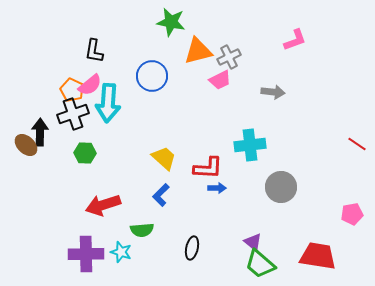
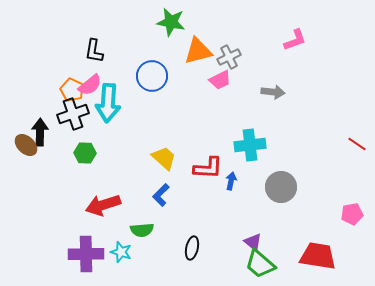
blue arrow: moved 14 px right, 7 px up; rotated 78 degrees counterclockwise
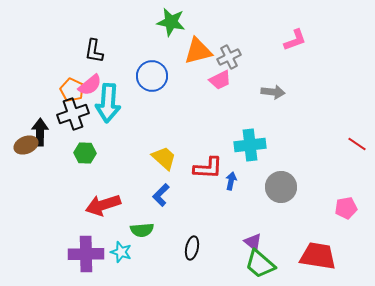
brown ellipse: rotated 65 degrees counterclockwise
pink pentagon: moved 6 px left, 6 px up
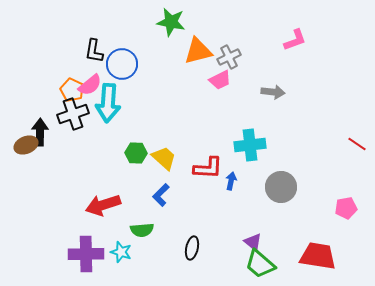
blue circle: moved 30 px left, 12 px up
green hexagon: moved 51 px right
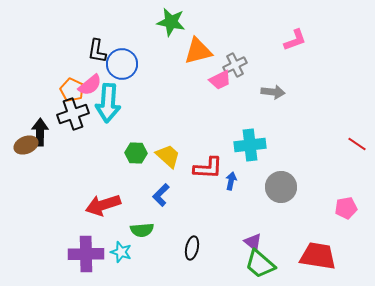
black L-shape: moved 3 px right
gray cross: moved 6 px right, 8 px down
yellow trapezoid: moved 4 px right, 2 px up
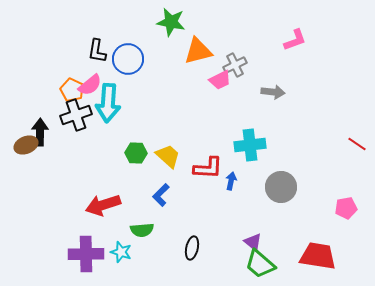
blue circle: moved 6 px right, 5 px up
black cross: moved 3 px right, 1 px down
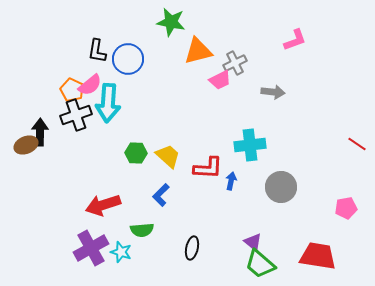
gray cross: moved 2 px up
purple cross: moved 5 px right, 6 px up; rotated 28 degrees counterclockwise
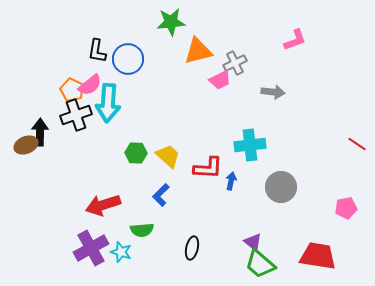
green star: rotated 16 degrees counterclockwise
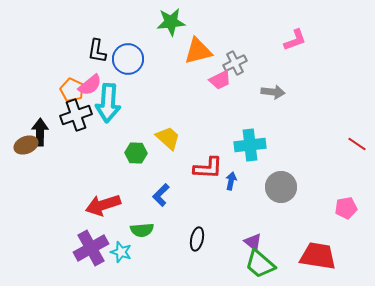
yellow trapezoid: moved 18 px up
black ellipse: moved 5 px right, 9 px up
